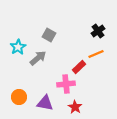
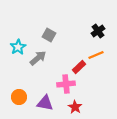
orange line: moved 1 px down
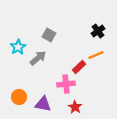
purple triangle: moved 2 px left, 1 px down
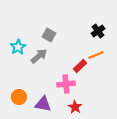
gray arrow: moved 1 px right, 2 px up
red rectangle: moved 1 px right, 1 px up
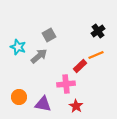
gray square: rotated 32 degrees clockwise
cyan star: rotated 21 degrees counterclockwise
red star: moved 1 px right, 1 px up
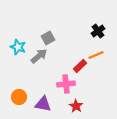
gray square: moved 1 px left, 3 px down
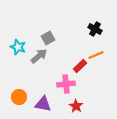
black cross: moved 3 px left, 2 px up; rotated 24 degrees counterclockwise
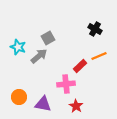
orange line: moved 3 px right, 1 px down
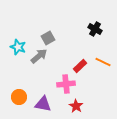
orange line: moved 4 px right, 6 px down; rotated 49 degrees clockwise
